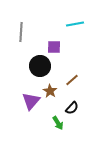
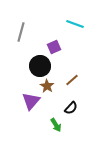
cyan line: rotated 30 degrees clockwise
gray line: rotated 12 degrees clockwise
purple square: rotated 24 degrees counterclockwise
brown star: moved 3 px left, 5 px up
black semicircle: moved 1 px left
green arrow: moved 2 px left, 2 px down
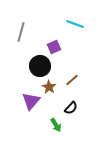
brown star: moved 2 px right, 1 px down
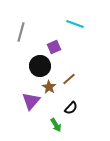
brown line: moved 3 px left, 1 px up
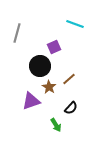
gray line: moved 4 px left, 1 px down
purple triangle: rotated 30 degrees clockwise
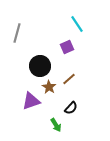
cyan line: moved 2 px right; rotated 36 degrees clockwise
purple square: moved 13 px right
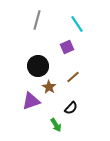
gray line: moved 20 px right, 13 px up
black circle: moved 2 px left
brown line: moved 4 px right, 2 px up
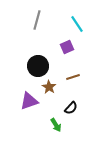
brown line: rotated 24 degrees clockwise
purple triangle: moved 2 px left
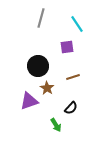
gray line: moved 4 px right, 2 px up
purple square: rotated 16 degrees clockwise
brown star: moved 2 px left, 1 px down
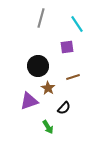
brown star: moved 1 px right
black semicircle: moved 7 px left
green arrow: moved 8 px left, 2 px down
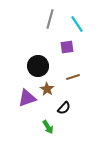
gray line: moved 9 px right, 1 px down
brown star: moved 1 px left, 1 px down
purple triangle: moved 2 px left, 3 px up
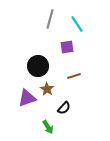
brown line: moved 1 px right, 1 px up
